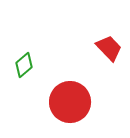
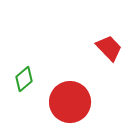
green diamond: moved 14 px down
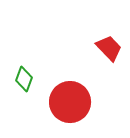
green diamond: rotated 30 degrees counterclockwise
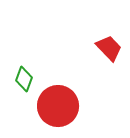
red circle: moved 12 px left, 4 px down
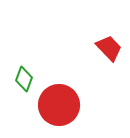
red circle: moved 1 px right, 1 px up
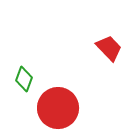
red circle: moved 1 px left, 3 px down
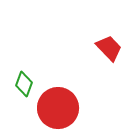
green diamond: moved 5 px down
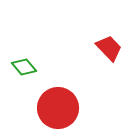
green diamond: moved 17 px up; rotated 60 degrees counterclockwise
